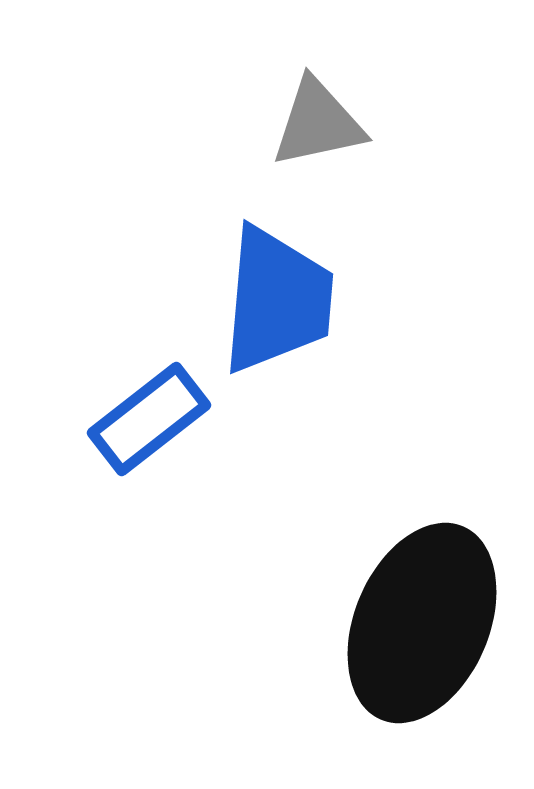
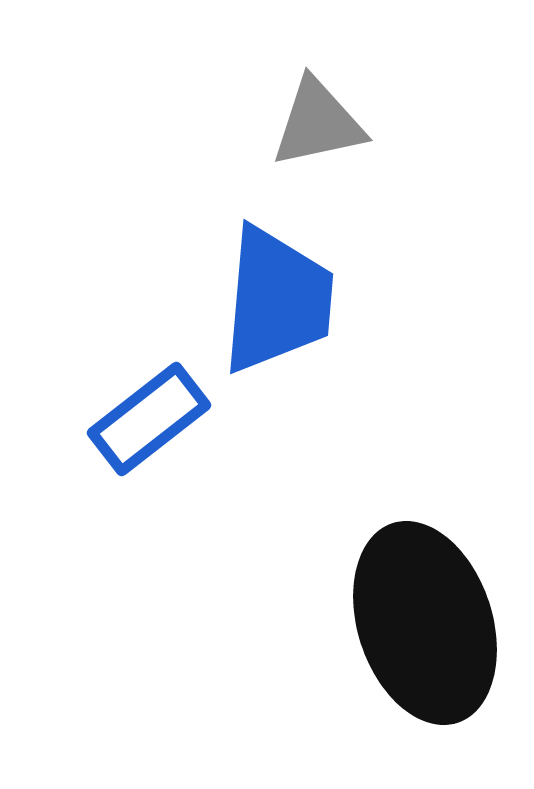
black ellipse: moved 3 px right; rotated 41 degrees counterclockwise
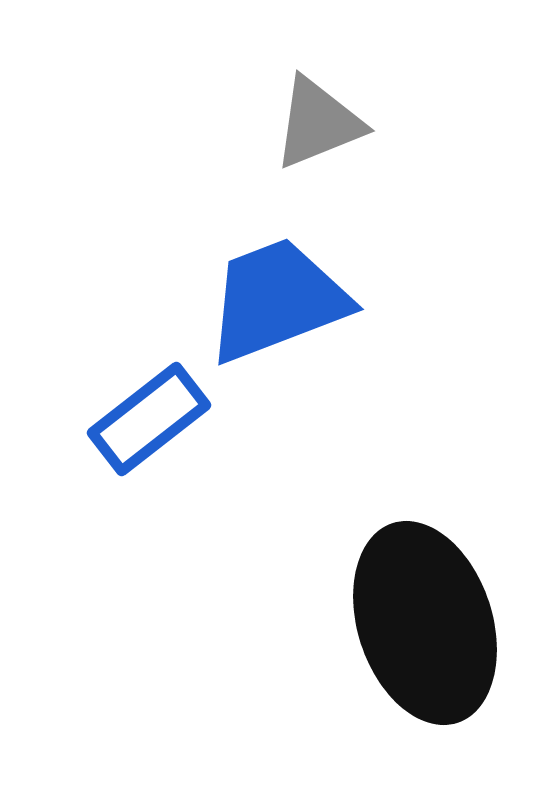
gray triangle: rotated 10 degrees counterclockwise
blue trapezoid: rotated 116 degrees counterclockwise
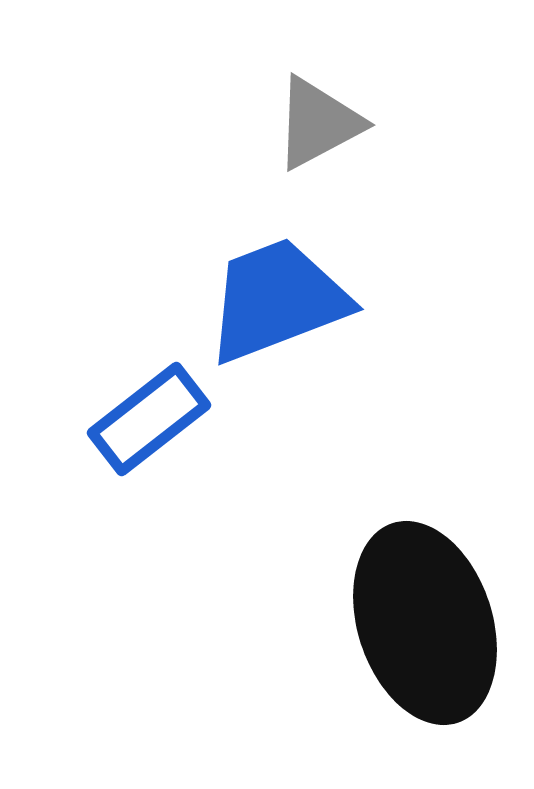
gray triangle: rotated 6 degrees counterclockwise
